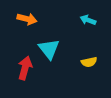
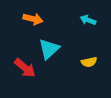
orange arrow: moved 6 px right
cyan triangle: rotated 25 degrees clockwise
red arrow: rotated 115 degrees clockwise
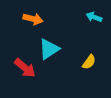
cyan arrow: moved 6 px right, 3 px up
cyan triangle: rotated 10 degrees clockwise
yellow semicircle: rotated 42 degrees counterclockwise
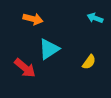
cyan arrow: moved 1 px right, 1 px down
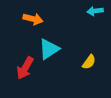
cyan arrow: moved 7 px up; rotated 28 degrees counterclockwise
red arrow: rotated 80 degrees clockwise
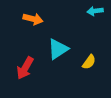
cyan triangle: moved 9 px right
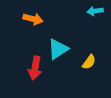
red arrow: moved 10 px right; rotated 20 degrees counterclockwise
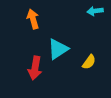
orange arrow: rotated 120 degrees counterclockwise
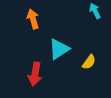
cyan arrow: rotated 70 degrees clockwise
cyan triangle: moved 1 px right
red arrow: moved 6 px down
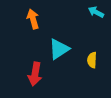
cyan arrow: moved 1 px right, 1 px down; rotated 35 degrees counterclockwise
yellow semicircle: moved 3 px right, 2 px up; rotated 147 degrees clockwise
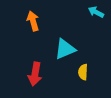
orange arrow: moved 2 px down
cyan triangle: moved 6 px right; rotated 10 degrees clockwise
yellow semicircle: moved 9 px left, 12 px down
